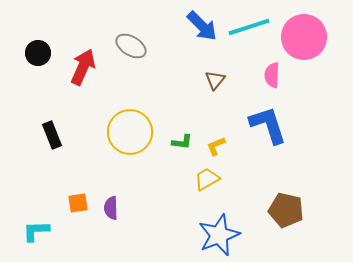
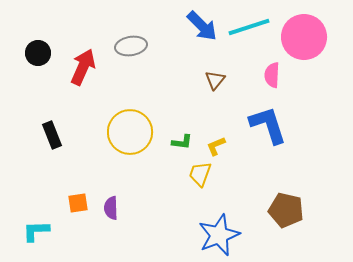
gray ellipse: rotated 40 degrees counterclockwise
yellow trapezoid: moved 7 px left, 5 px up; rotated 40 degrees counterclockwise
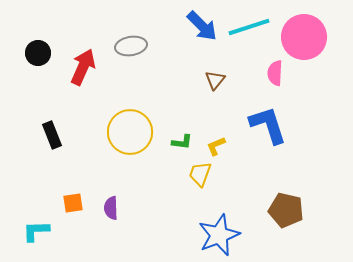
pink semicircle: moved 3 px right, 2 px up
orange square: moved 5 px left
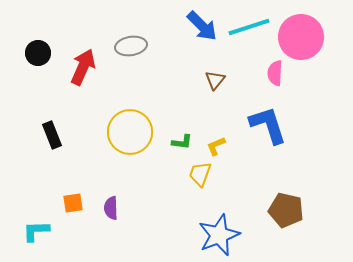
pink circle: moved 3 px left
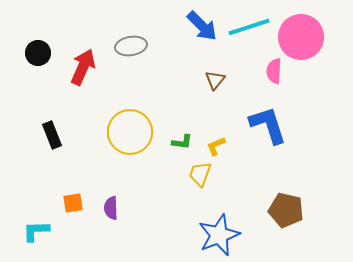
pink semicircle: moved 1 px left, 2 px up
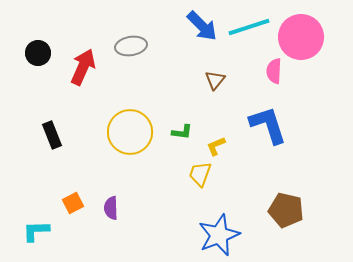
green L-shape: moved 10 px up
orange square: rotated 20 degrees counterclockwise
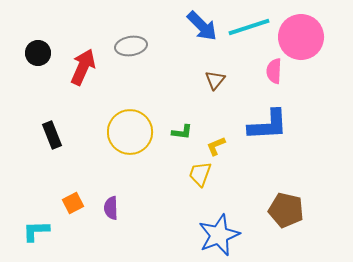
blue L-shape: rotated 105 degrees clockwise
